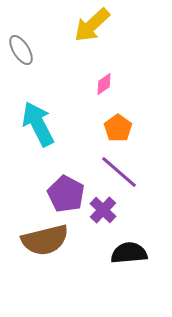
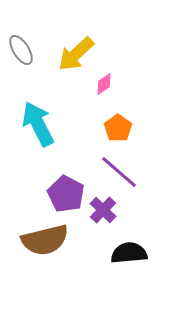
yellow arrow: moved 16 px left, 29 px down
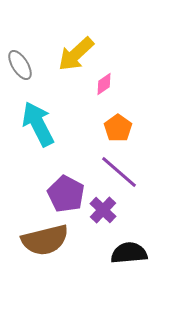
gray ellipse: moved 1 px left, 15 px down
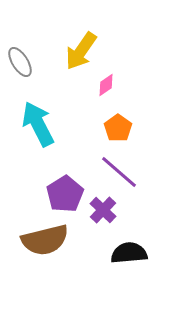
yellow arrow: moved 5 px right, 3 px up; rotated 12 degrees counterclockwise
gray ellipse: moved 3 px up
pink diamond: moved 2 px right, 1 px down
purple pentagon: moved 1 px left; rotated 12 degrees clockwise
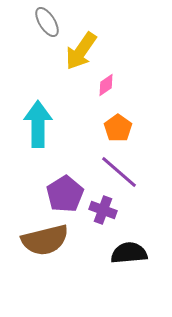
gray ellipse: moved 27 px right, 40 px up
cyan arrow: rotated 27 degrees clockwise
purple cross: rotated 24 degrees counterclockwise
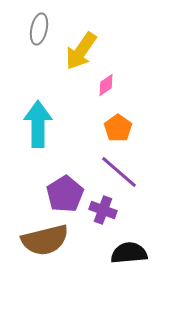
gray ellipse: moved 8 px left, 7 px down; rotated 44 degrees clockwise
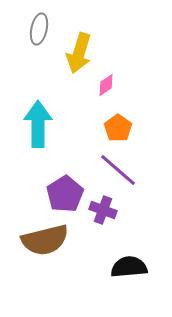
yellow arrow: moved 2 px left, 2 px down; rotated 18 degrees counterclockwise
purple line: moved 1 px left, 2 px up
black semicircle: moved 14 px down
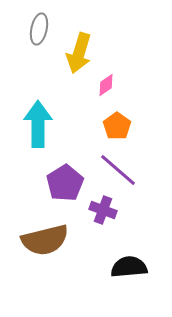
orange pentagon: moved 1 px left, 2 px up
purple pentagon: moved 11 px up
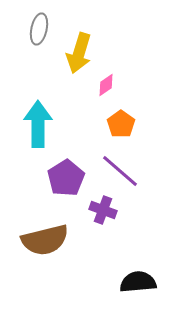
orange pentagon: moved 4 px right, 2 px up
purple line: moved 2 px right, 1 px down
purple pentagon: moved 1 px right, 5 px up
black semicircle: moved 9 px right, 15 px down
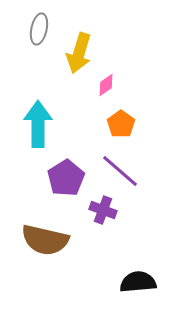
brown semicircle: rotated 27 degrees clockwise
